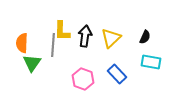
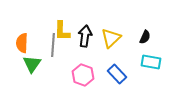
green triangle: moved 1 px down
pink hexagon: moved 4 px up
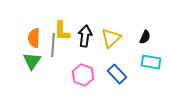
orange semicircle: moved 12 px right, 5 px up
green triangle: moved 3 px up
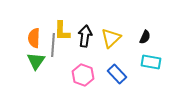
green triangle: moved 4 px right
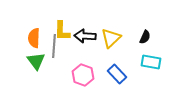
black arrow: rotated 95 degrees counterclockwise
gray line: moved 1 px right, 1 px down
green triangle: rotated 12 degrees counterclockwise
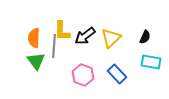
black arrow: rotated 40 degrees counterclockwise
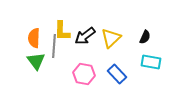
pink hexagon: moved 1 px right, 1 px up; rotated 10 degrees counterclockwise
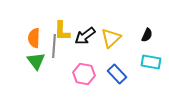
black semicircle: moved 2 px right, 2 px up
